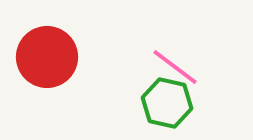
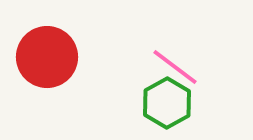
green hexagon: rotated 18 degrees clockwise
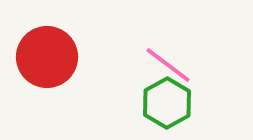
pink line: moved 7 px left, 2 px up
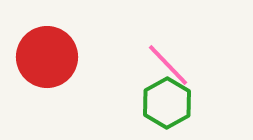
pink line: rotated 9 degrees clockwise
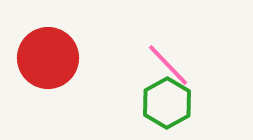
red circle: moved 1 px right, 1 px down
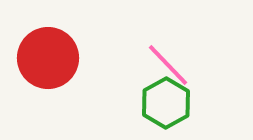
green hexagon: moved 1 px left
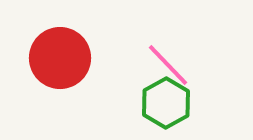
red circle: moved 12 px right
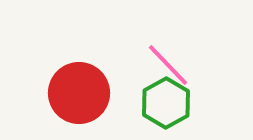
red circle: moved 19 px right, 35 px down
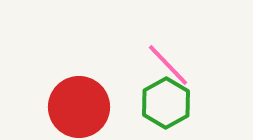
red circle: moved 14 px down
